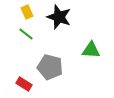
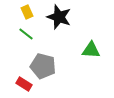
gray pentagon: moved 7 px left, 1 px up
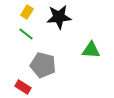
yellow rectangle: rotated 56 degrees clockwise
black star: rotated 25 degrees counterclockwise
gray pentagon: moved 1 px up
red rectangle: moved 1 px left, 3 px down
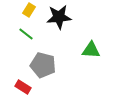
yellow rectangle: moved 2 px right, 2 px up
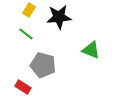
green triangle: rotated 18 degrees clockwise
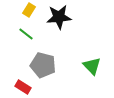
green triangle: moved 1 px right, 16 px down; rotated 24 degrees clockwise
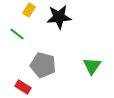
green line: moved 9 px left
green triangle: rotated 18 degrees clockwise
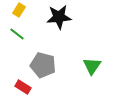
yellow rectangle: moved 10 px left
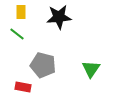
yellow rectangle: moved 2 px right, 2 px down; rotated 32 degrees counterclockwise
green triangle: moved 1 px left, 3 px down
red rectangle: rotated 21 degrees counterclockwise
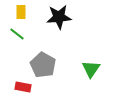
gray pentagon: rotated 15 degrees clockwise
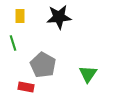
yellow rectangle: moved 1 px left, 4 px down
green line: moved 4 px left, 9 px down; rotated 35 degrees clockwise
green triangle: moved 3 px left, 5 px down
red rectangle: moved 3 px right
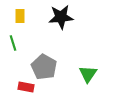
black star: moved 2 px right
gray pentagon: moved 1 px right, 2 px down
